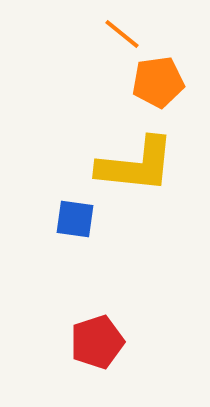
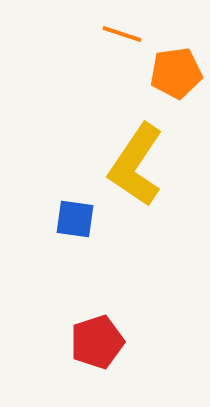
orange line: rotated 21 degrees counterclockwise
orange pentagon: moved 18 px right, 9 px up
yellow L-shape: rotated 118 degrees clockwise
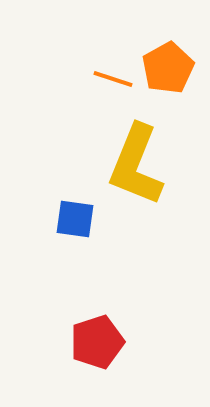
orange line: moved 9 px left, 45 px down
orange pentagon: moved 8 px left, 5 px up; rotated 21 degrees counterclockwise
yellow L-shape: rotated 12 degrees counterclockwise
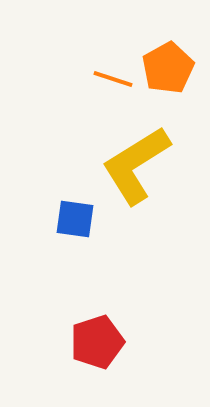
yellow L-shape: rotated 36 degrees clockwise
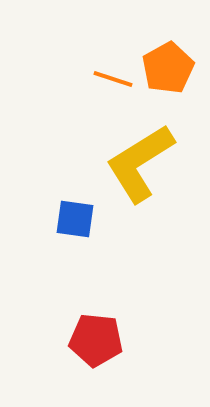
yellow L-shape: moved 4 px right, 2 px up
red pentagon: moved 1 px left, 2 px up; rotated 24 degrees clockwise
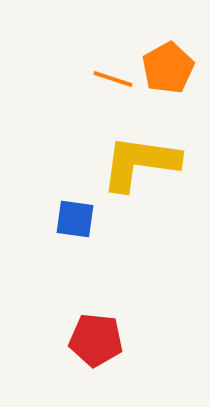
yellow L-shape: rotated 40 degrees clockwise
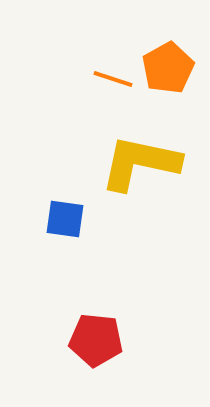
yellow L-shape: rotated 4 degrees clockwise
blue square: moved 10 px left
